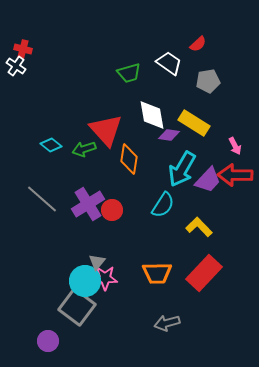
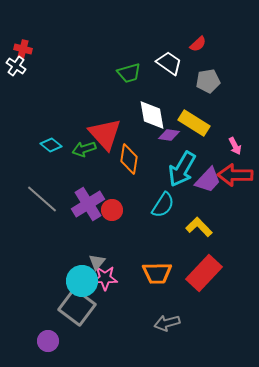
red triangle: moved 1 px left, 4 px down
cyan circle: moved 3 px left
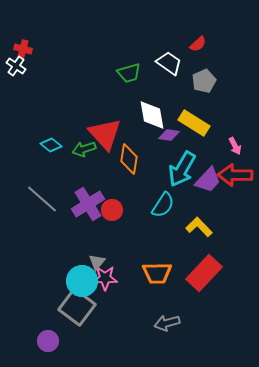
gray pentagon: moved 4 px left; rotated 15 degrees counterclockwise
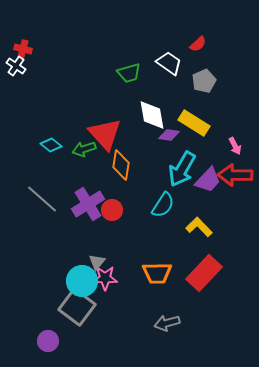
orange diamond: moved 8 px left, 6 px down
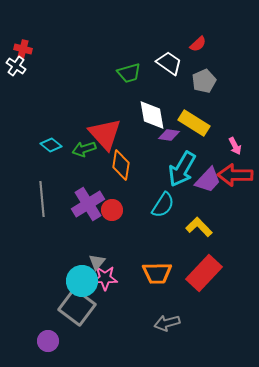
gray line: rotated 44 degrees clockwise
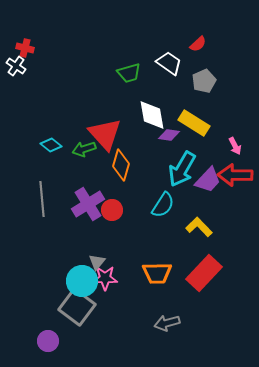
red cross: moved 2 px right, 1 px up
orange diamond: rotated 8 degrees clockwise
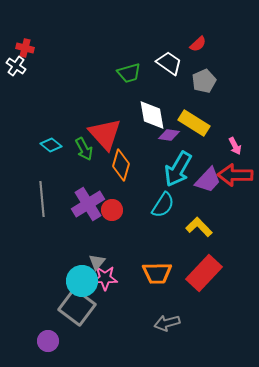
green arrow: rotated 100 degrees counterclockwise
cyan arrow: moved 4 px left
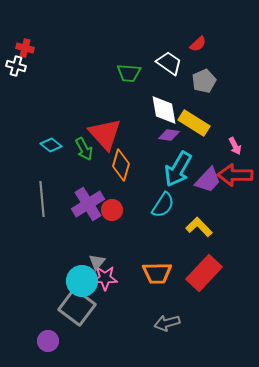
white cross: rotated 18 degrees counterclockwise
green trapezoid: rotated 20 degrees clockwise
white diamond: moved 12 px right, 5 px up
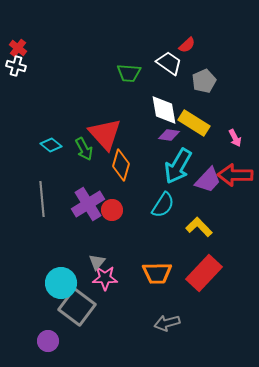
red semicircle: moved 11 px left, 1 px down
red cross: moved 7 px left; rotated 24 degrees clockwise
pink arrow: moved 8 px up
cyan arrow: moved 3 px up
cyan circle: moved 21 px left, 2 px down
